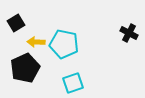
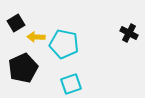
yellow arrow: moved 5 px up
black pentagon: moved 2 px left
cyan square: moved 2 px left, 1 px down
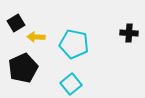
black cross: rotated 24 degrees counterclockwise
cyan pentagon: moved 10 px right
cyan square: rotated 20 degrees counterclockwise
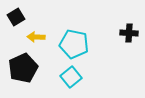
black square: moved 6 px up
cyan square: moved 7 px up
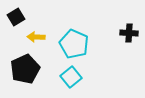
cyan pentagon: rotated 12 degrees clockwise
black pentagon: moved 2 px right, 1 px down
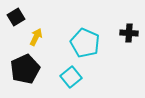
yellow arrow: rotated 114 degrees clockwise
cyan pentagon: moved 11 px right, 1 px up
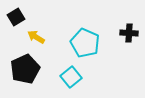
yellow arrow: rotated 84 degrees counterclockwise
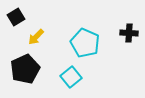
yellow arrow: rotated 78 degrees counterclockwise
